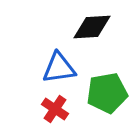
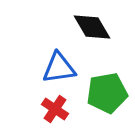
black diamond: rotated 63 degrees clockwise
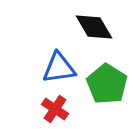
black diamond: moved 2 px right
green pentagon: moved 9 px up; rotated 30 degrees counterclockwise
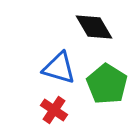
blue triangle: rotated 24 degrees clockwise
red cross: moved 1 px left, 1 px down
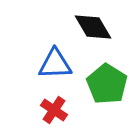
black diamond: moved 1 px left
blue triangle: moved 4 px left, 4 px up; rotated 18 degrees counterclockwise
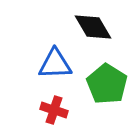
red cross: rotated 16 degrees counterclockwise
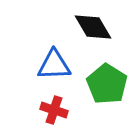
blue triangle: moved 1 px left, 1 px down
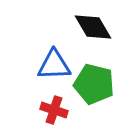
green pentagon: moved 13 px left; rotated 18 degrees counterclockwise
